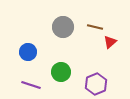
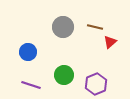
green circle: moved 3 px right, 3 px down
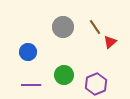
brown line: rotated 42 degrees clockwise
purple line: rotated 18 degrees counterclockwise
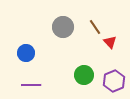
red triangle: rotated 32 degrees counterclockwise
blue circle: moved 2 px left, 1 px down
green circle: moved 20 px right
purple hexagon: moved 18 px right, 3 px up
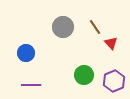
red triangle: moved 1 px right, 1 px down
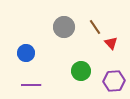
gray circle: moved 1 px right
green circle: moved 3 px left, 4 px up
purple hexagon: rotated 20 degrees clockwise
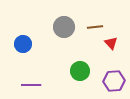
brown line: rotated 63 degrees counterclockwise
blue circle: moved 3 px left, 9 px up
green circle: moved 1 px left
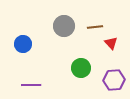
gray circle: moved 1 px up
green circle: moved 1 px right, 3 px up
purple hexagon: moved 1 px up
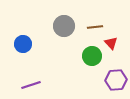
green circle: moved 11 px right, 12 px up
purple hexagon: moved 2 px right
purple line: rotated 18 degrees counterclockwise
